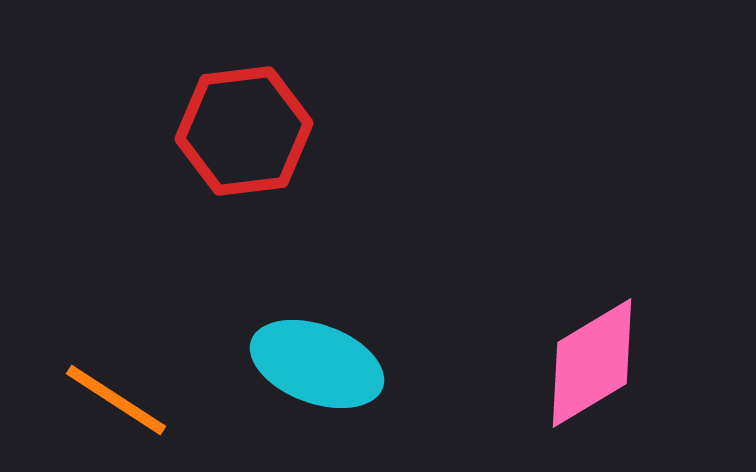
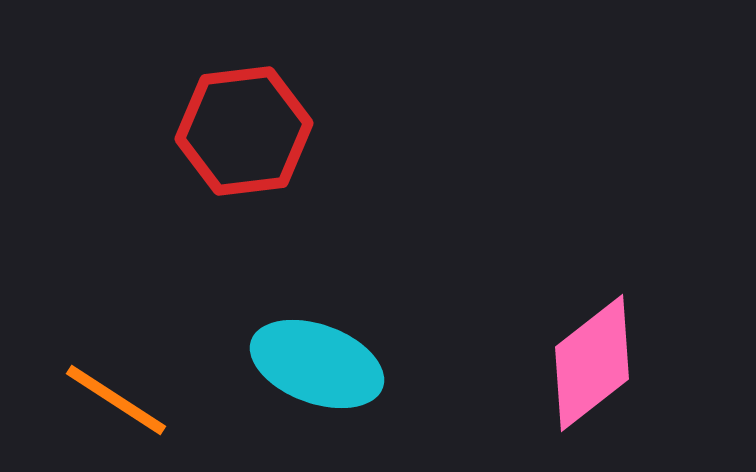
pink diamond: rotated 7 degrees counterclockwise
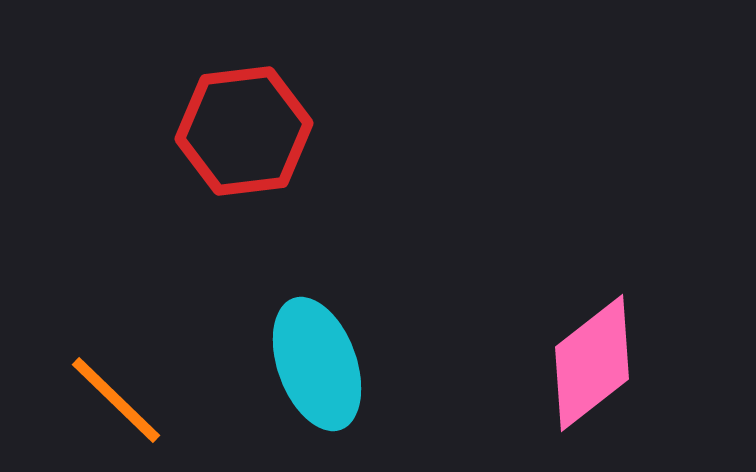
cyan ellipse: rotated 50 degrees clockwise
orange line: rotated 11 degrees clockwise
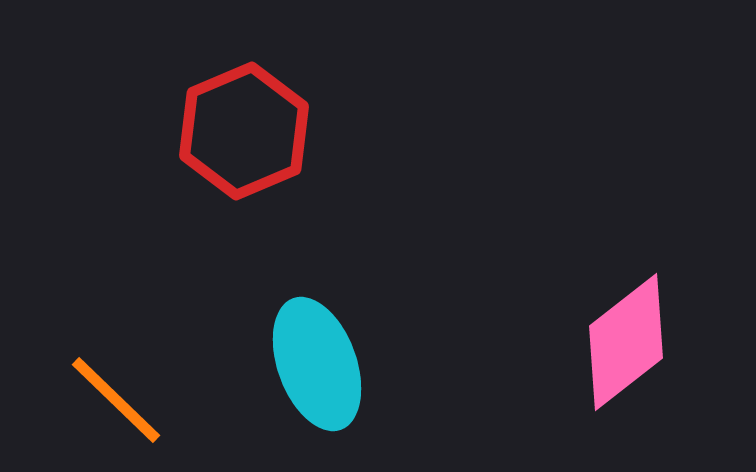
red hexagon: rotated 16 degrees counterclockwise
pink diamond: moved 34 px right, 21 px up
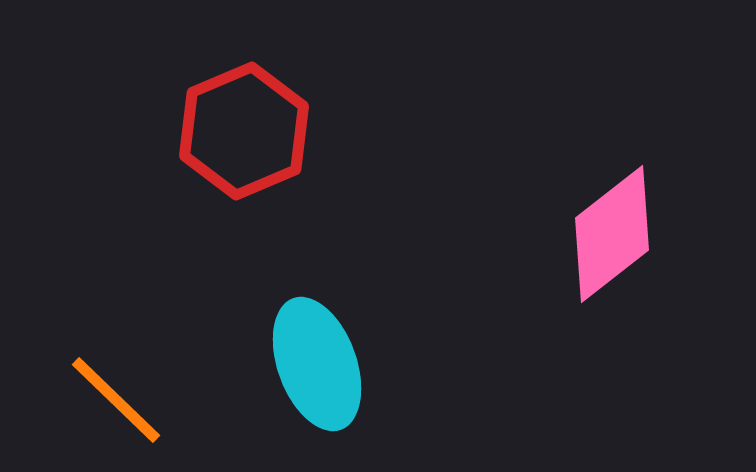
pink diamond: moved 14 px left, 108 px up
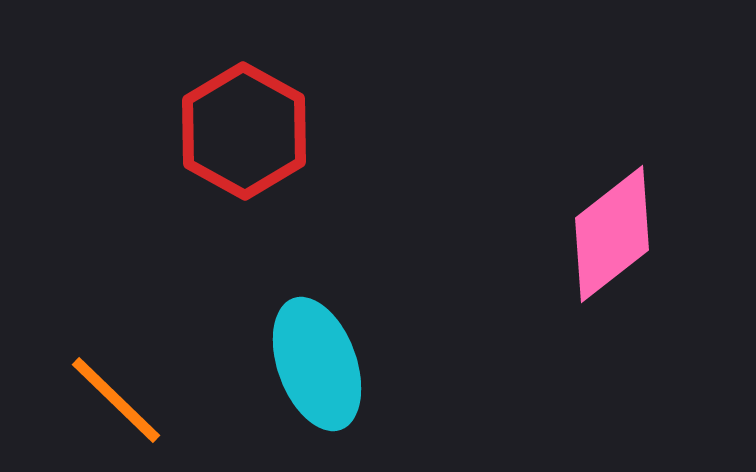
red hexagon: rotated 8 degrees counterclockwise
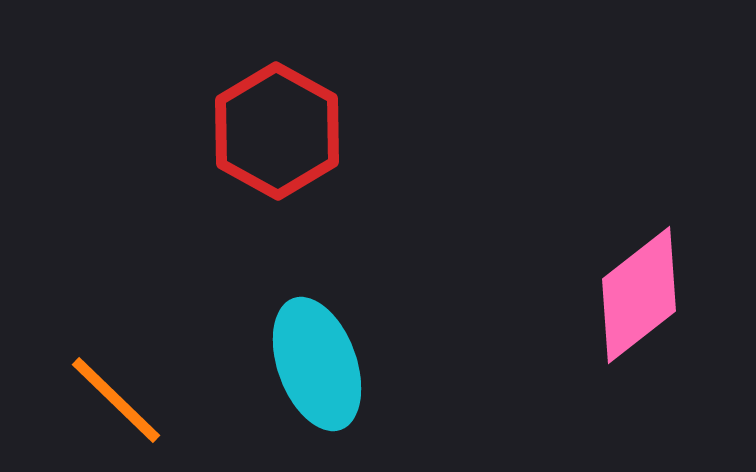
red hexagon: moved 33 px right
pink diamond: moved 27 px right, 61 px down
